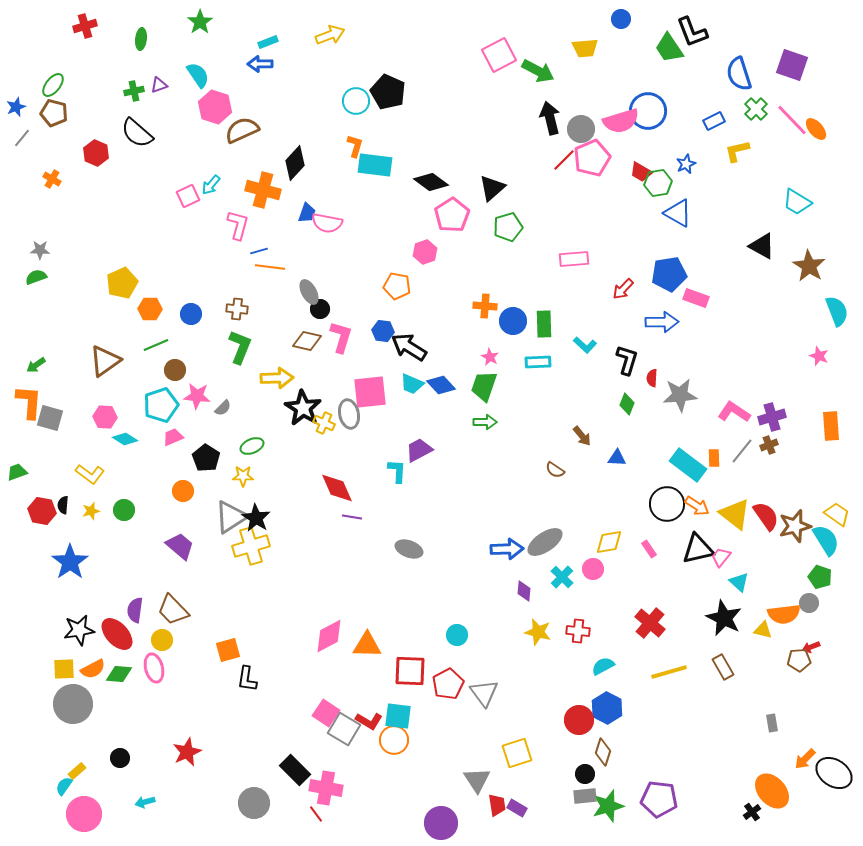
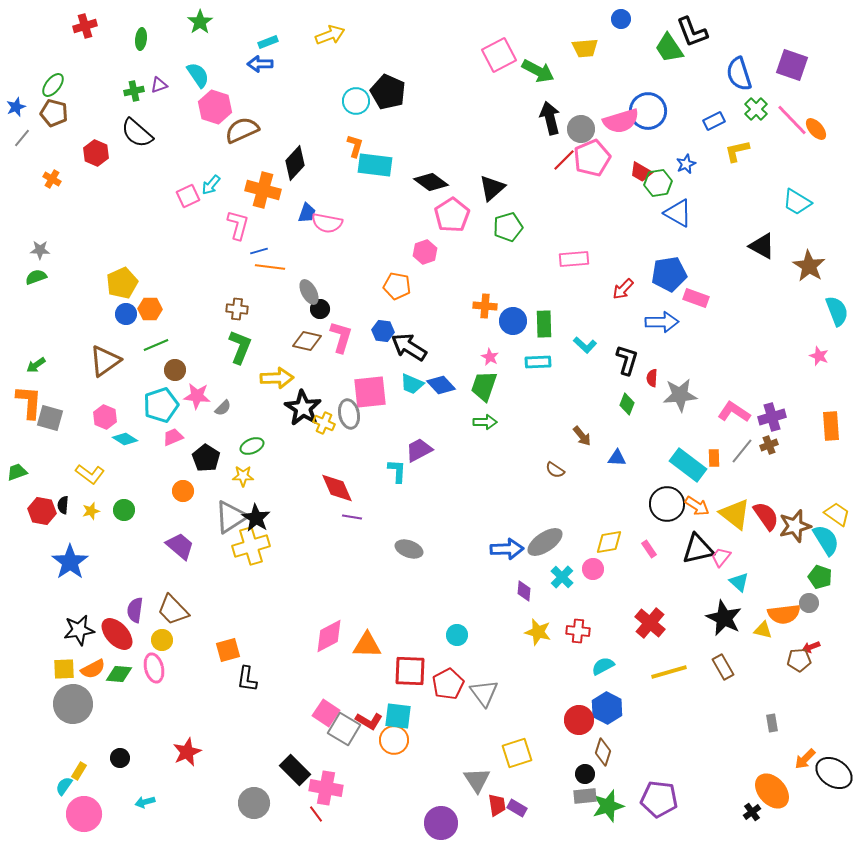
blue circle at (191, 314): moved 65 px left
pink hexagon at (105, 417): rotated 20 degrees clockwise
yellow rectangle at (77, 771): moved 2 px right; rotated 18 degrees counterclockwise
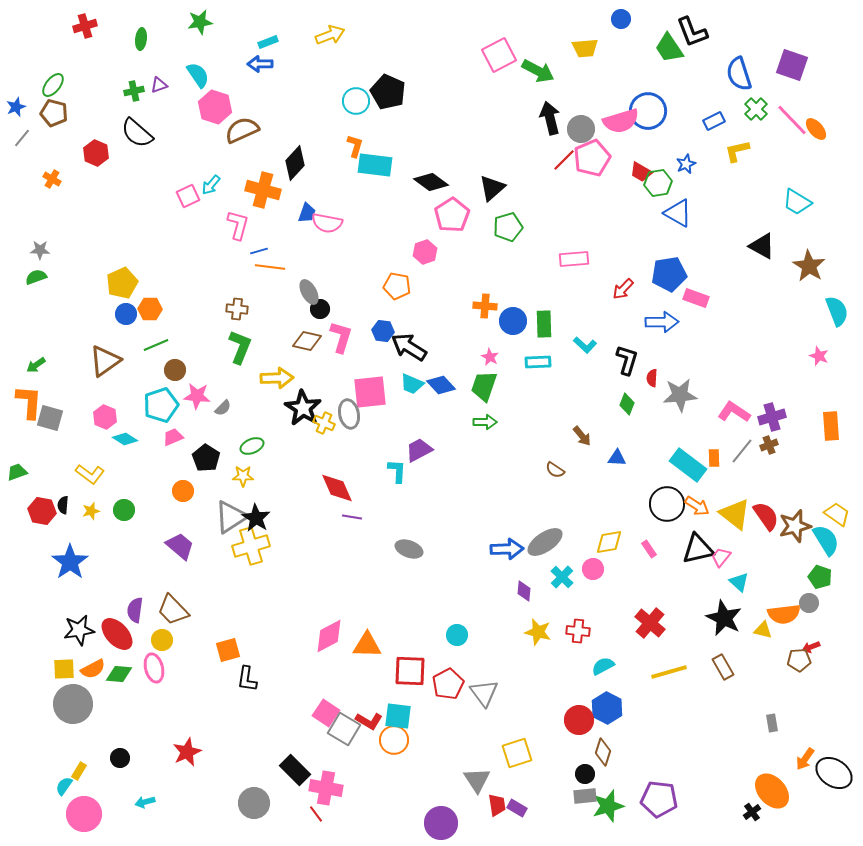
green star at (200, 22): rotated 25 degrees clockwise
orange arrow at (805, 759): rotated 10 degrees counterclockwise
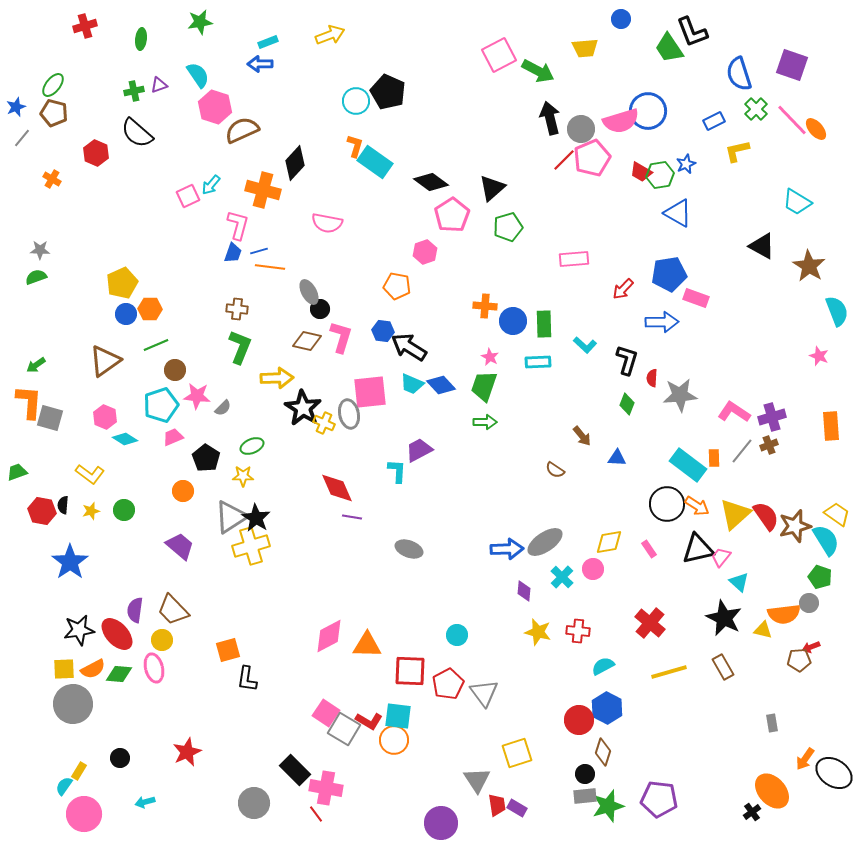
cyan rectangle at (375, 165): moved 3 px up; rotated 28 degrees clockwise
green hexagon at (658, 183): moved 2 px right, 8 px up
blue trapezoid at (307, 213): moved 74 px left, 40 px down
yellow triangle at (735, 514): rotated 40 degrees clockwise
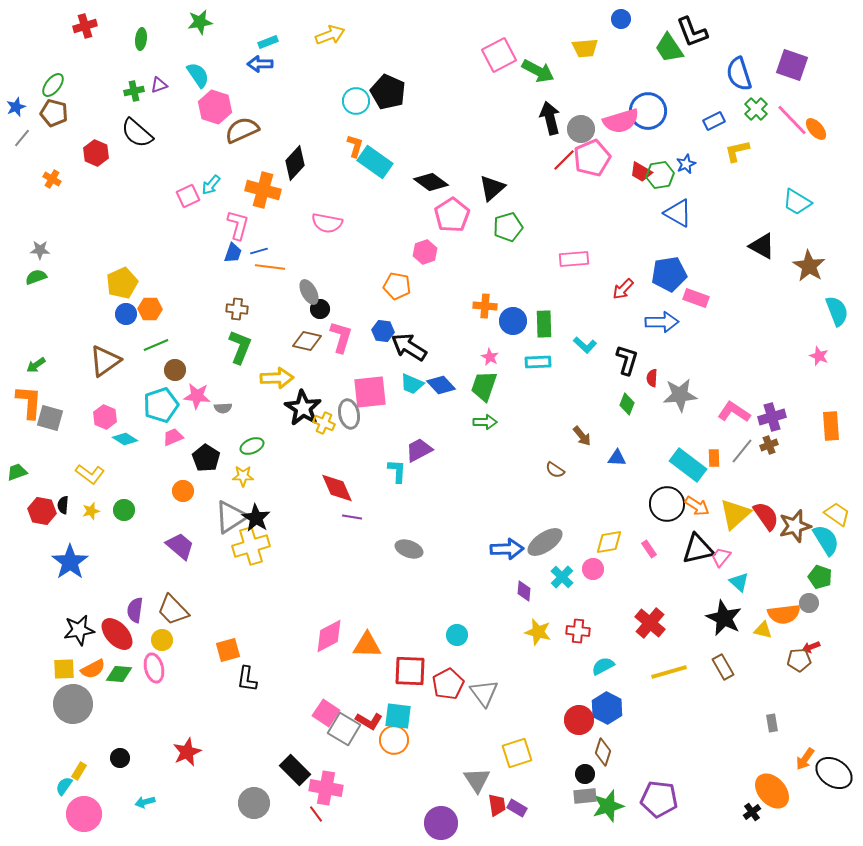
gray semicircle at (223, 408): rotated 42 degrees clockwise
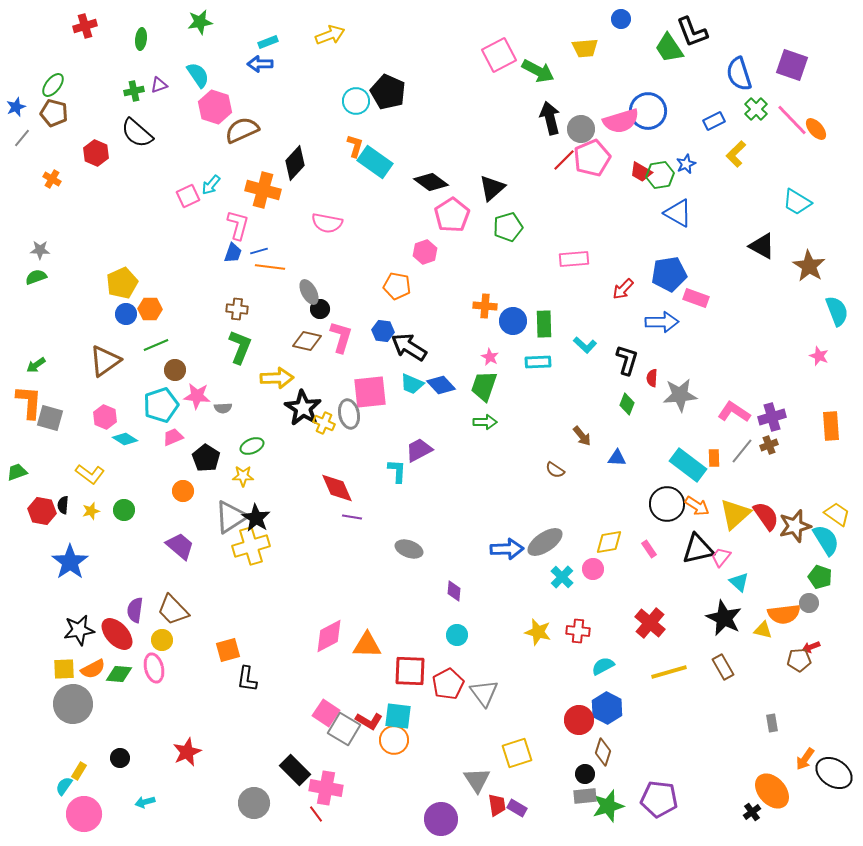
yellow L-shape at (737, 151): moved 1 px left, 3 px down; rotated 32 degrees counterclockwise
purple diamond at (524, 591): moved 70 px left
purple circle at (441, 823): moved 4 px up
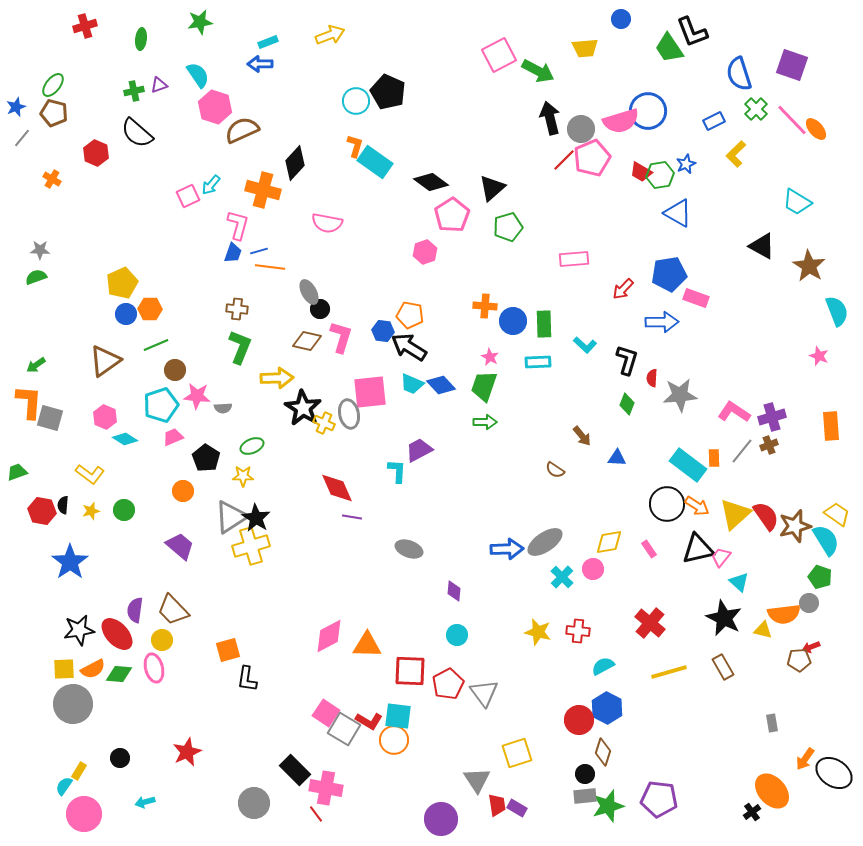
orange pentagon at (397, 286): moved 13 px right, 29 px down
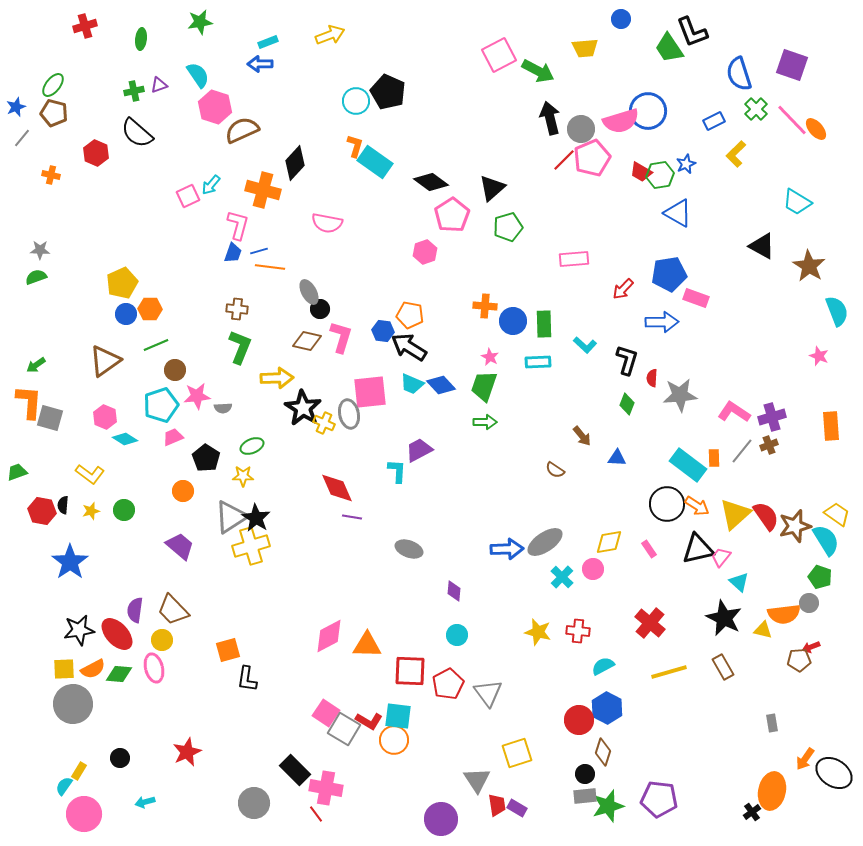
orange cross at (52, 179): moved 1 px left, 4 px up; rotated 18 degrees counterclockwise
pink star at (197, 396): rotated 12 degrees counterclockwise
gray triangle at (484, 693): moved 4 px right
orange ellipse at (772, 791): rotated 54 degrees clockwise
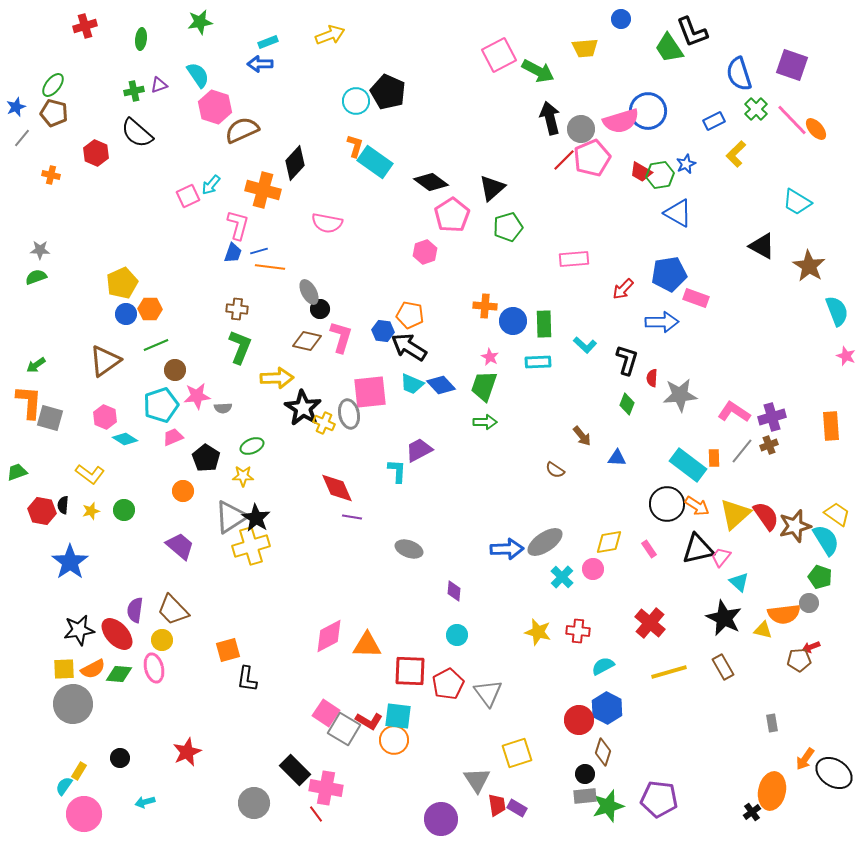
pink star at (819, 356): moved 27 px right
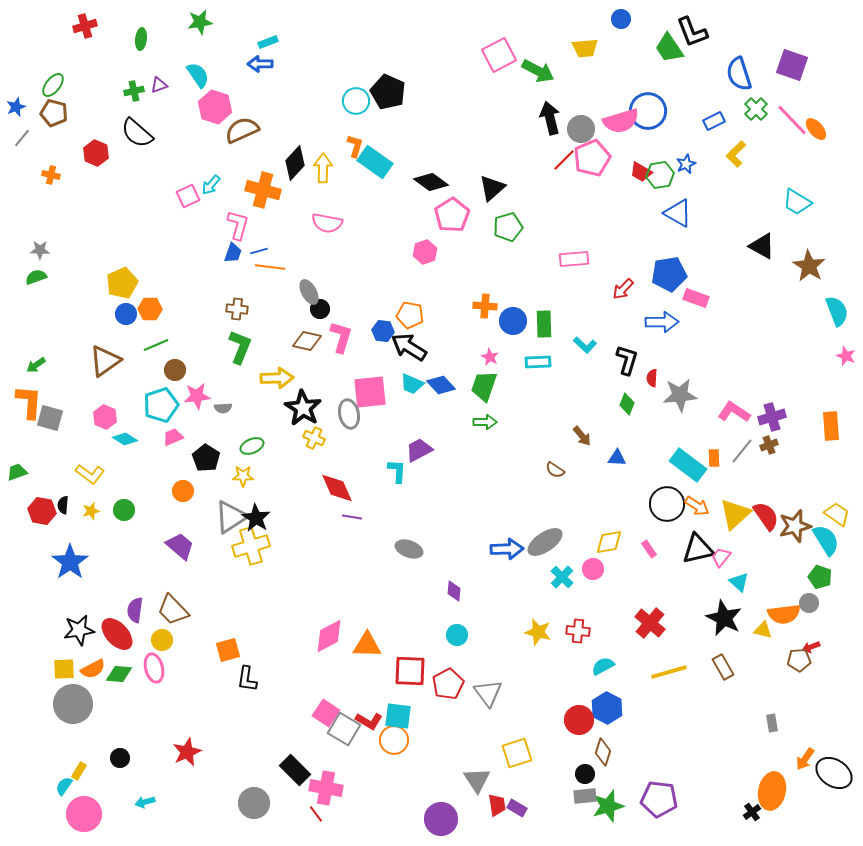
yellow arrow at (330, 35): moved 7 px left, 133 px down; rotated 68 degrees counterclockwise
yellow cross at (324, 423): moved 10 px left, 15 px down
